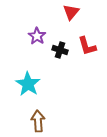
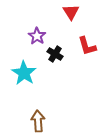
red triangle: rotated 12 degrees counterclockwise
black cross: moved 5 px left, 4 px down; rotated 14 degrees clockwise
cyan star: moved 4 px left, 11 px up
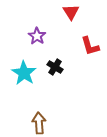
red L-shape: moved 3 px right
black cross: moved 13 px down
brown arrow: moved 1 px right, 2 px down
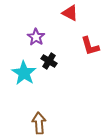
red triangle: moved 1 px left, 1 px down; rotated 30 degrees counterclockwise
purple star: moved 1 px left, 1 px down
black cross: moved 6 px left, 6 px up
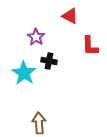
red triangle: moved 3 px down
red L-shape: rotated 15 degrees clockwise
black cross: rotated 21 degrees counterclockwise
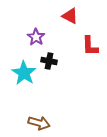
brown arrow: rotated 110 degrees clockwise
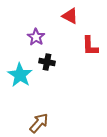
black cross: moved 2 px left, 1 px down
cyan star: moved 4 px left, 2 px down
brown arrow: rotated 65 degrees counterclockwise
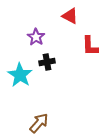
black cross: rotated 21 degrees counterclockwise
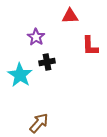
red triangle: rotated 30 degrees counterclockwise
